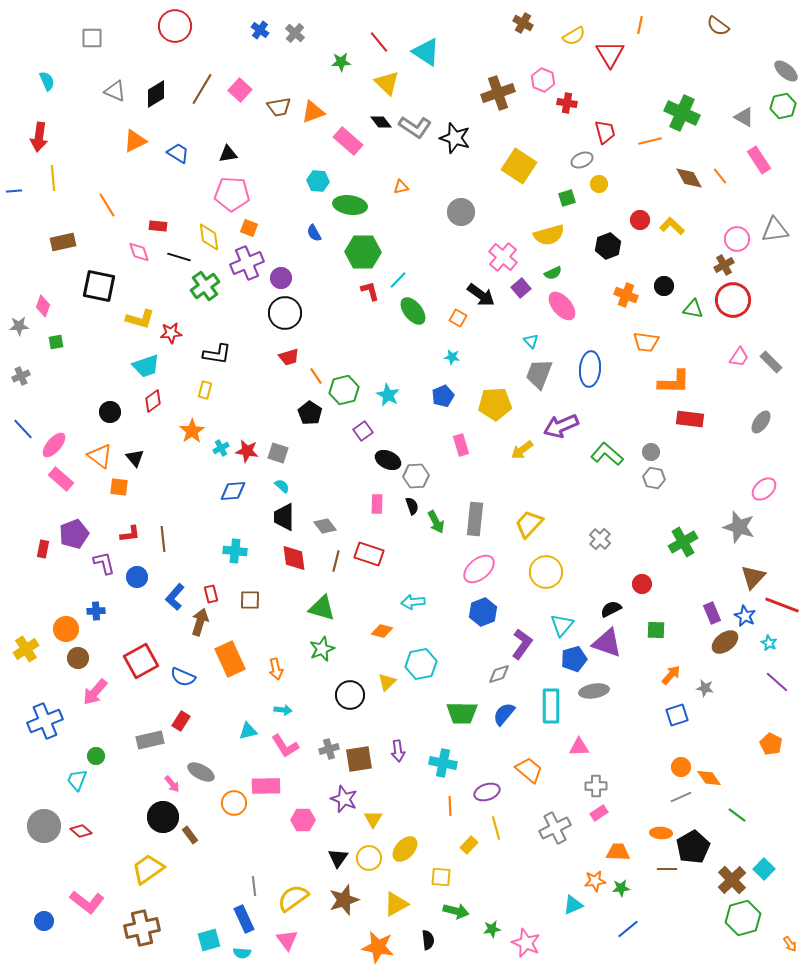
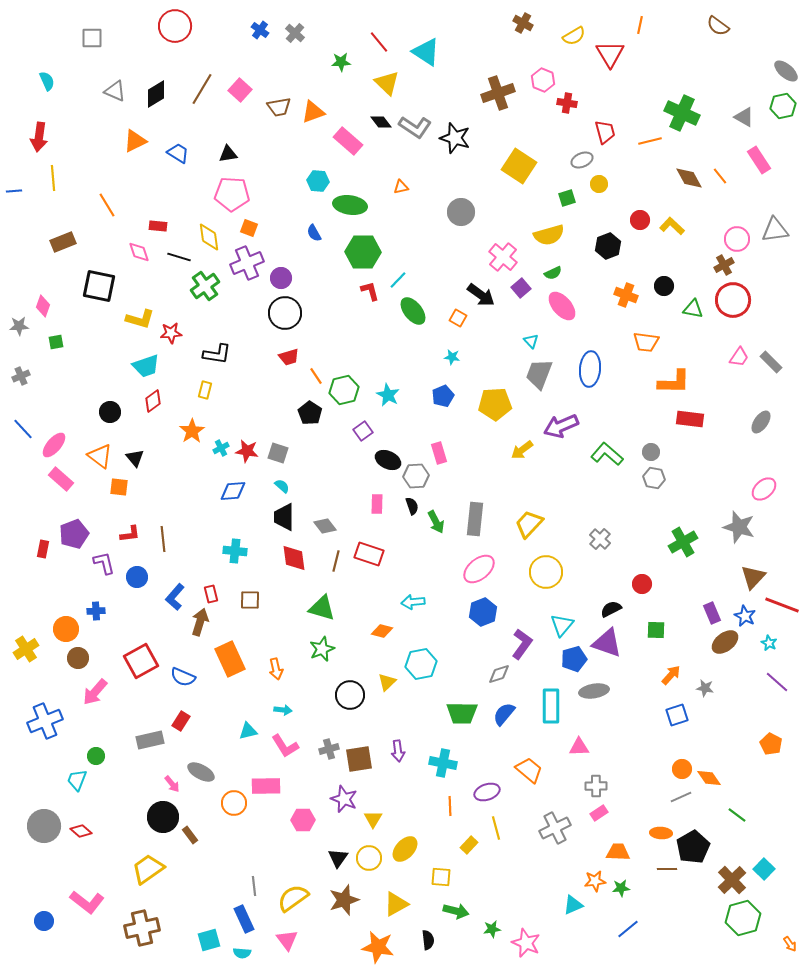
brown rectangle at (63, 242): rotated 10 degrees counterclockwise
pink rectangle at (461, 445): moved 22 px left, 8 px down
orange circle at (681, 767): moved 1 px right, 2 px down
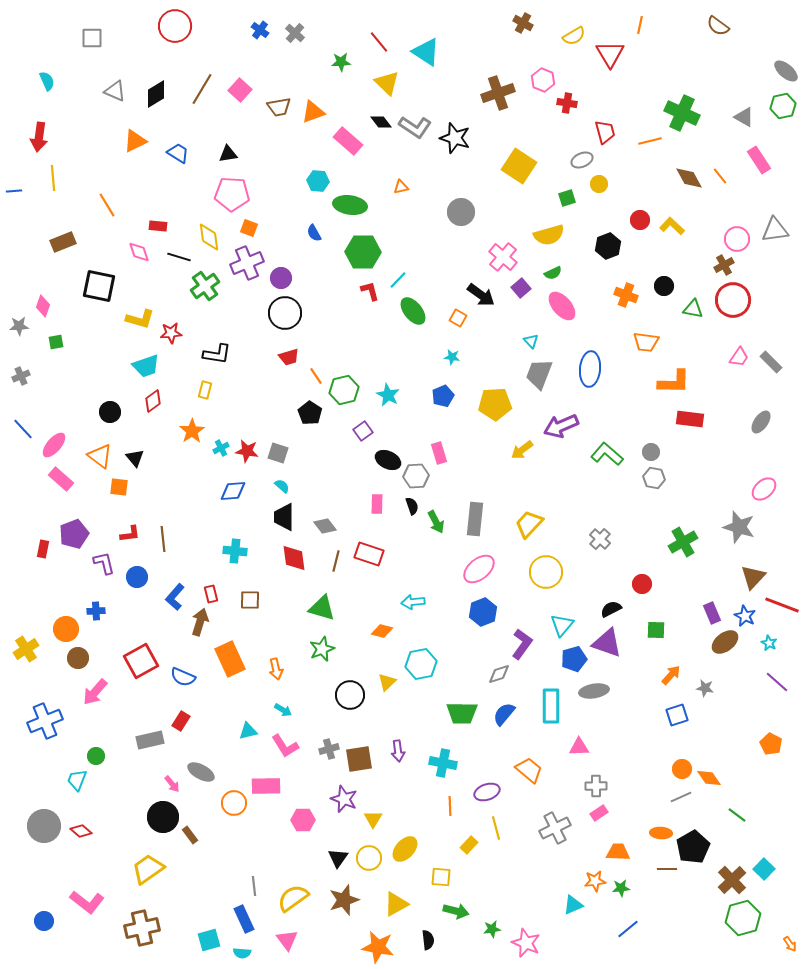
cyan arrow at (283, 710): rotated 24 degrees clockwise
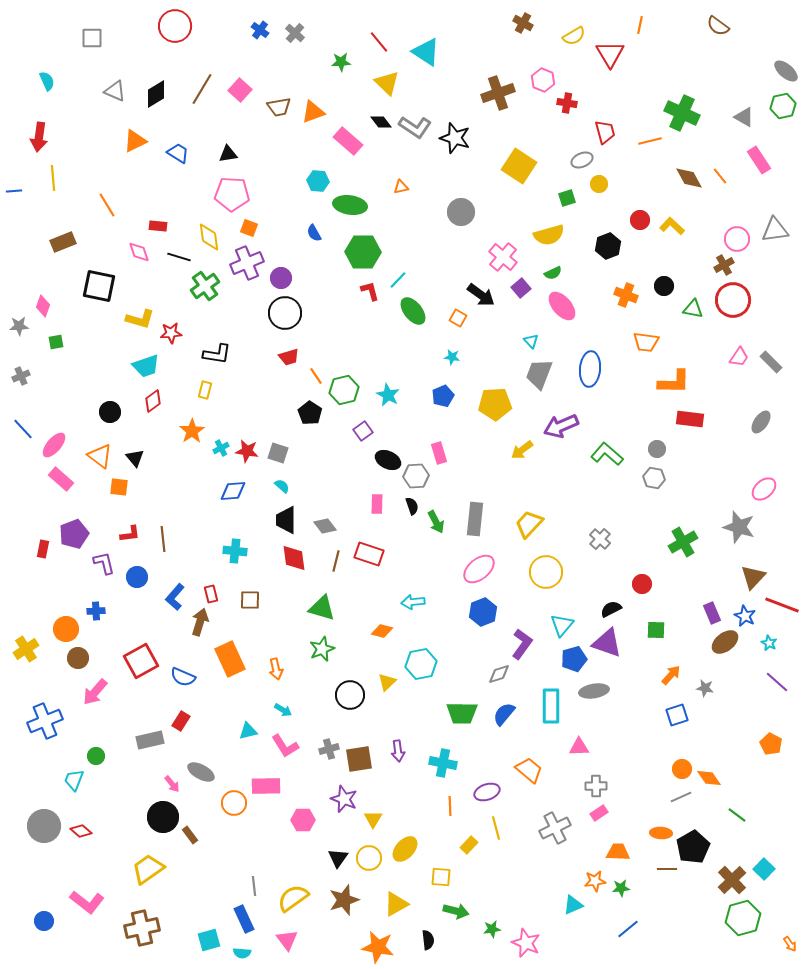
gray circle at (651, 452): moved 6 px right, 3 px up
black trapezoid at (284, 517): moved 2 px right, 3 px down
cyan trapezoid at (77, 780): moved 3 px left
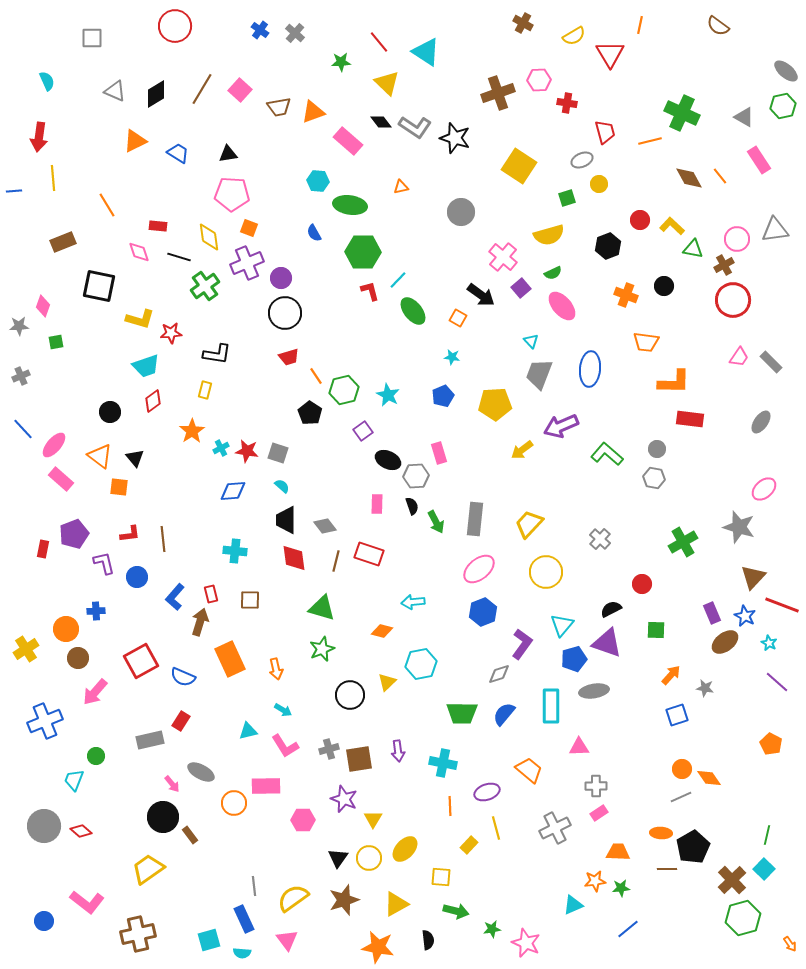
pink hexagon at (543, 80): moved 4 px left; rotated 25 degrees counterclockwise
green triangle at (693, 309): moved 60 px up
green line at (737, 815): moved 30 px right, 20 px down; rotated 66 degrees clockwise
brown cross at (142, 928): moved 4 px left, 6 px down
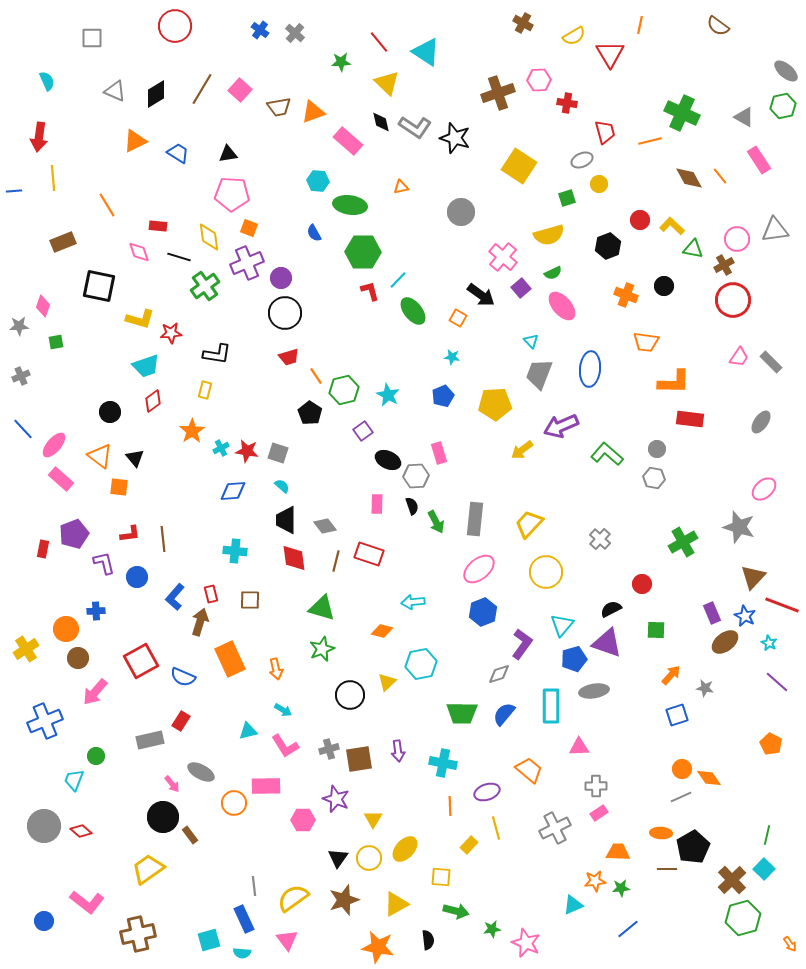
black diamond at (381, 122): rotated 25 degrees clockwise
purple star at (344, 799): moved 8 px left
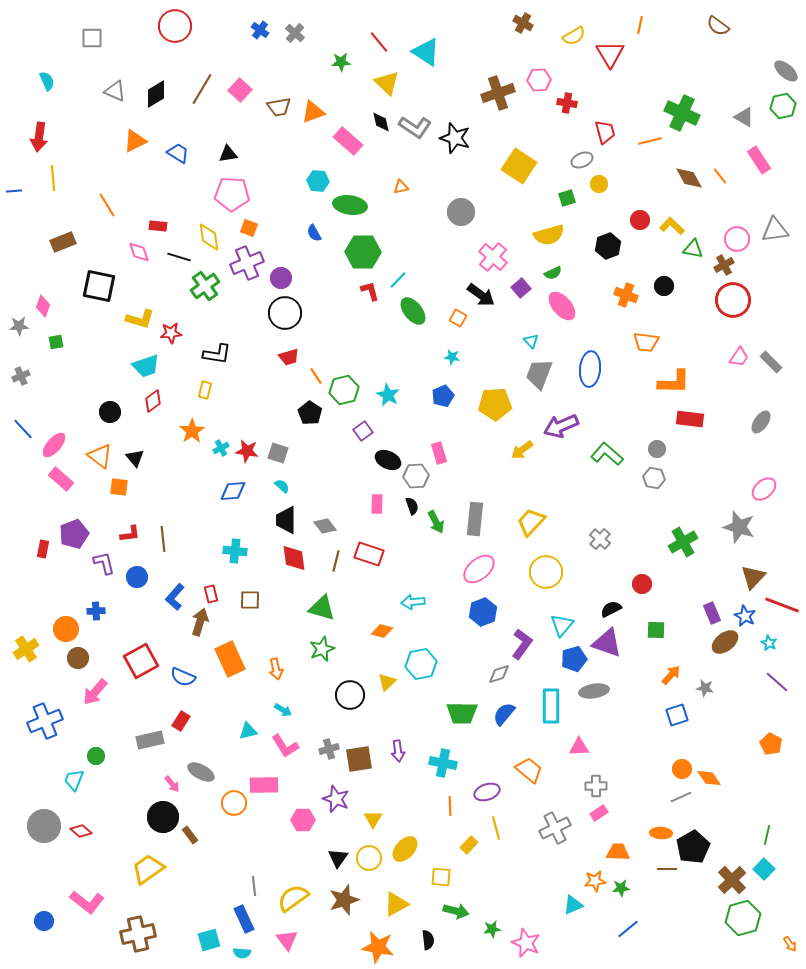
pink cross at (503, 257): moved 10 px left
yellow trapezoid at (529, 524): moved 2 px right, 2 px up
pink rectangle at (266, 786): moved 2 px left, 1 px up
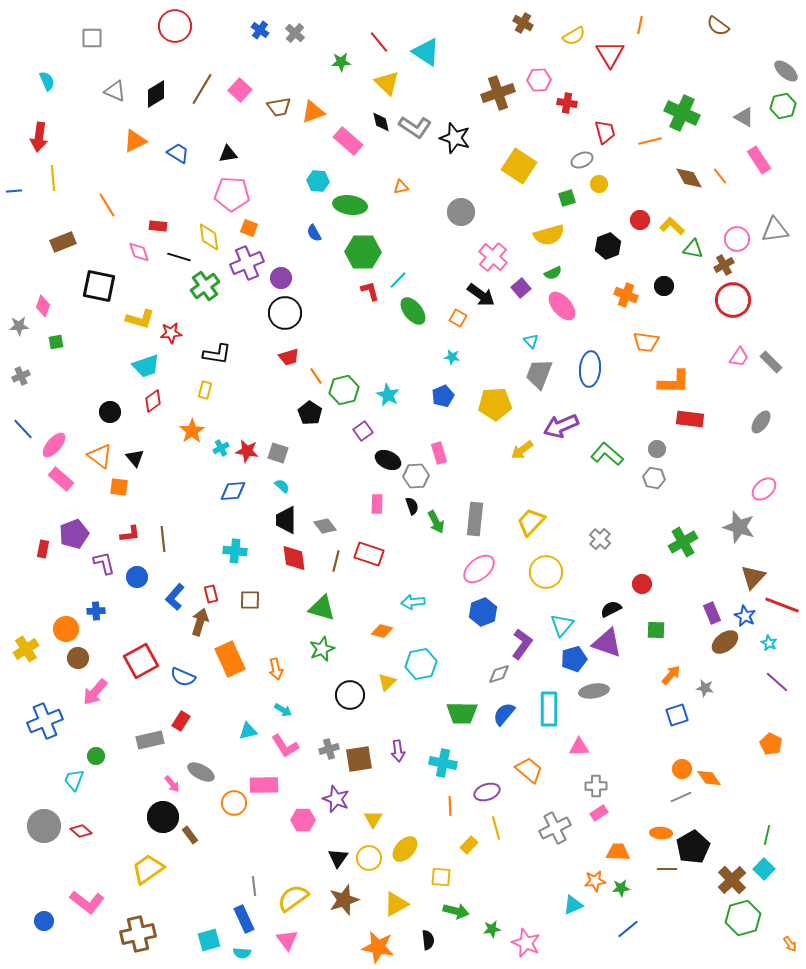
cyan rectangle at (551, 706): moved 2 px left, 3 px down
